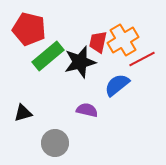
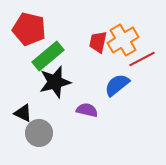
black star: moved 25 px left, 20 px down
black triangle: rotated 42 degrees clockwise
gray circle: moved 16 px left, 10 px up
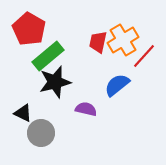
red pentagon: rotated 16 degrees clockwise
red line: moved 2 px right, 3 px up; rotated 20 degrees counterclockwise
purple semicircle: moved 1 px left, 1 px up
gray circle: moved 2 px right
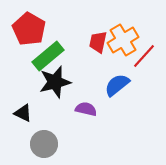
gray circle: moved 3 px right, 11 px down
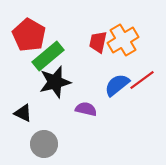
red pentagon: moved 6 px down
red line: moved 2 px left, 24 px down; rotated 12 degrees clockwise
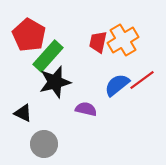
green rectangle: rotated 8 degrees counterclockwise
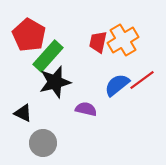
gray circle: moved 1 px left, 1 px up
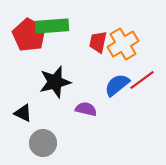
orange cross: moved 4 px down
green rectangle: moved 4 px right, 30 px up; rotated 44 degrees clockwise
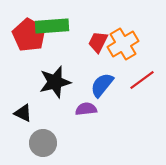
red trapezoid: rotated 15 degrees clockwise
blue semicircle: moved 15 px left; rotated 12 degrees counterclockwise
purple semicircle: rotated 20 degrees counterclockwise
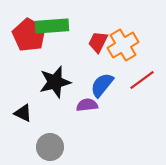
orange cross: moved 1 px down
purple semicircle: moved 1 px right, 4 px up
gray circle: moved 7 px right, 4 px down
